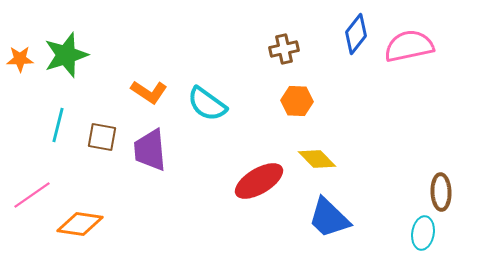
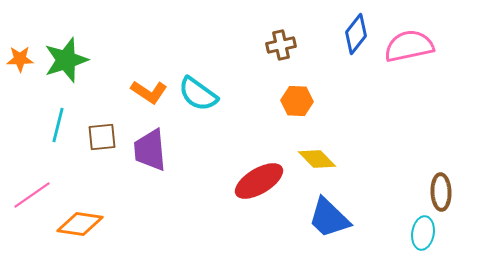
brown cross: moved 3 px left, 4 px up
green star: moved 5 px down
cyan semicircle: moved 9 px left, 10 px up
brown square: rotated 16 degrees counterclockwise
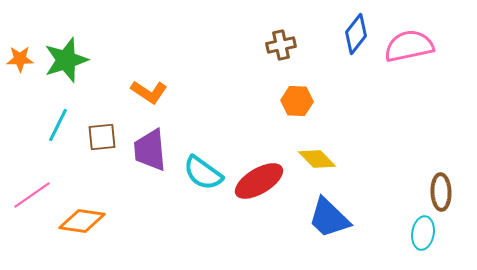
cyan semicircle: moved 5 px right, 79 px down
cyan line: rotated 12 degrees clockwise
orange diamond: moved 2 px right, 3 px up
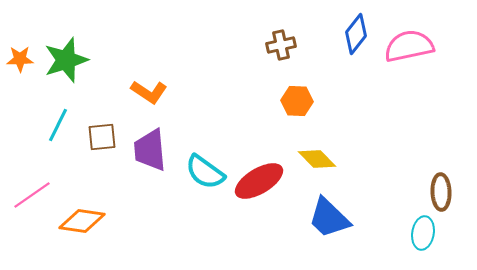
cyan semicircle: moved 2 px right, 1 px up
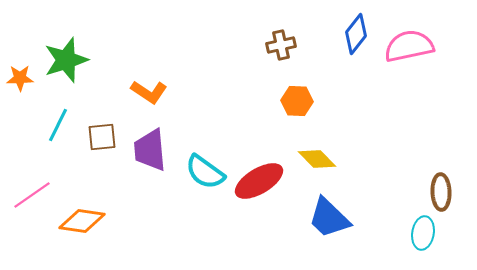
orange star: moved 19 px down
